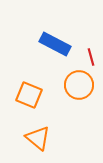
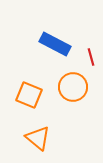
orange circle: moved 6 px left, 2 px down
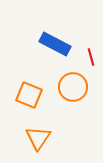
orange triangle: rotated 24 degrees clockwise
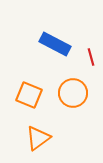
orange circle: moved 6 px down
orange triangle: rotated 20 degrees clockwise
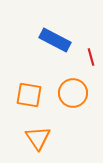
blue rectangle: moved 4 px up
orange square: rotated 12 degrees counterclockwise
orange triangle: rotated 28 degrees counterclockwise
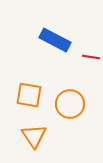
red line: rotated 66 degrees counterclockwise
orange circle: moved 3 px left, 11 px down
orange triangle: moved 4 px left, 2 px up
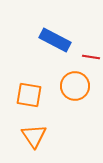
orange circle: moved 5 px right, 18 px up
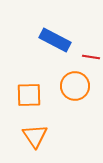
orange square: rotated 12 degrees counterclockwise
orange triangle: moved 1 px right
